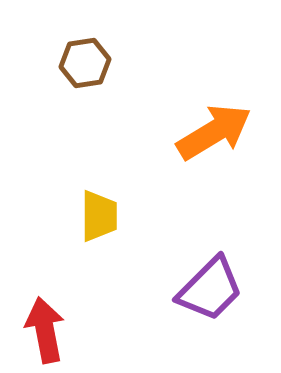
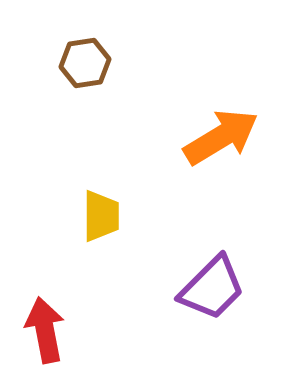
orange arrow: moved 7 px right, 5 px down
yellow trapezoid: moved 2 px right
purple trapezoid: moved 2 px right, 1 px up
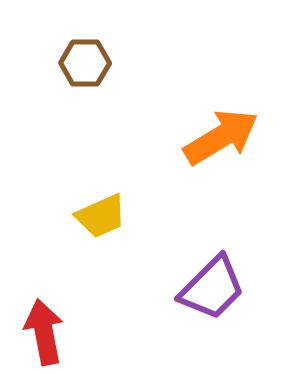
brown hexagon: rotated 9 degrees clockwise
yellow trapezoid: rotated 66 degrees clockwise
red arrow: moved 1 px left, 2 px down
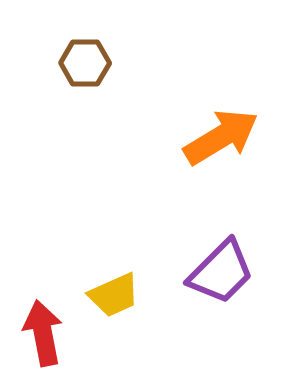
yellow trapezoid: moved 13 px right, 79 px down
purple trapezoid: moved 9 px right, 16 px up
red arrow: moved 1 px left, 1 px down
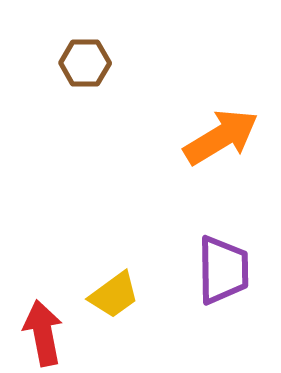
purple trapezoid: moved 2 px right, 2 px up; rotated 46 degrees counterclockwise
yellow trapezoid: rotated 12 degrees counterclockwise
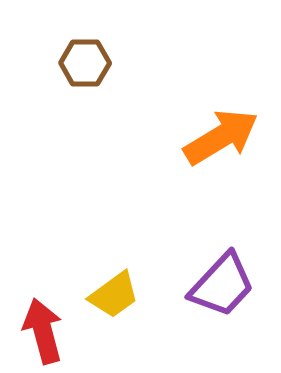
purple trapezoid: moved 1 px left, 15 px down; rotated 44 degrees clockwise
red arrow: moved 2 px up; rotated 4 degrees counterclockwise
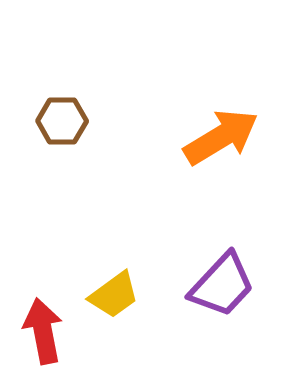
brown hexagon: moved 23 px left, 58 px down
red arrow: rotated 4 degrees clockwise
